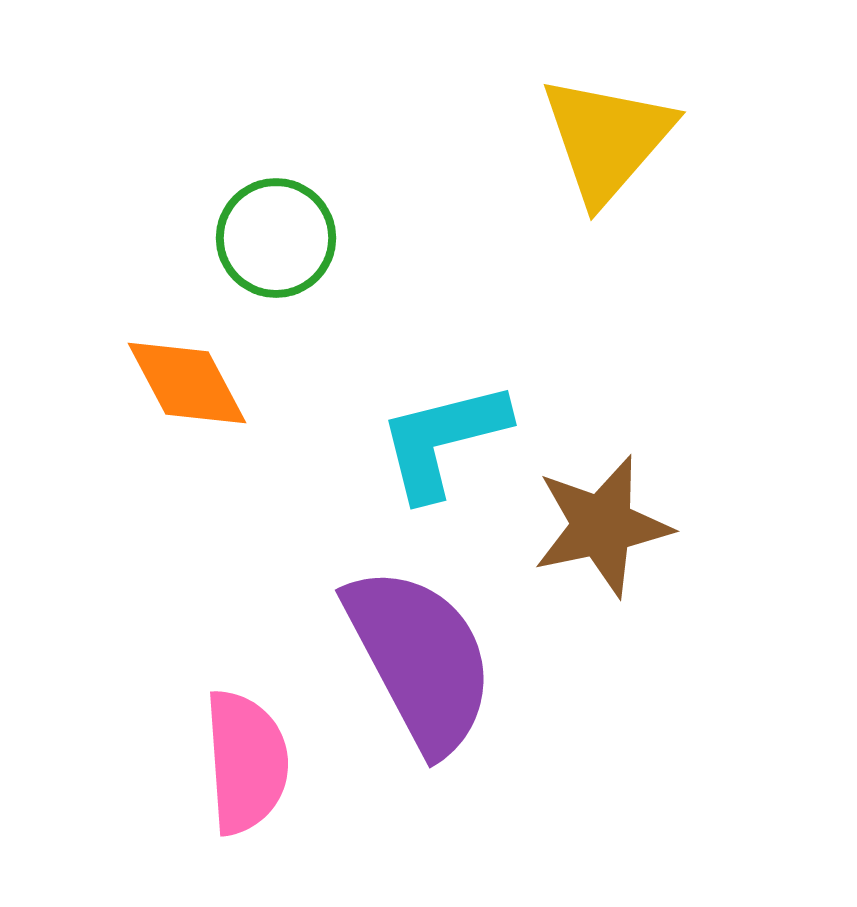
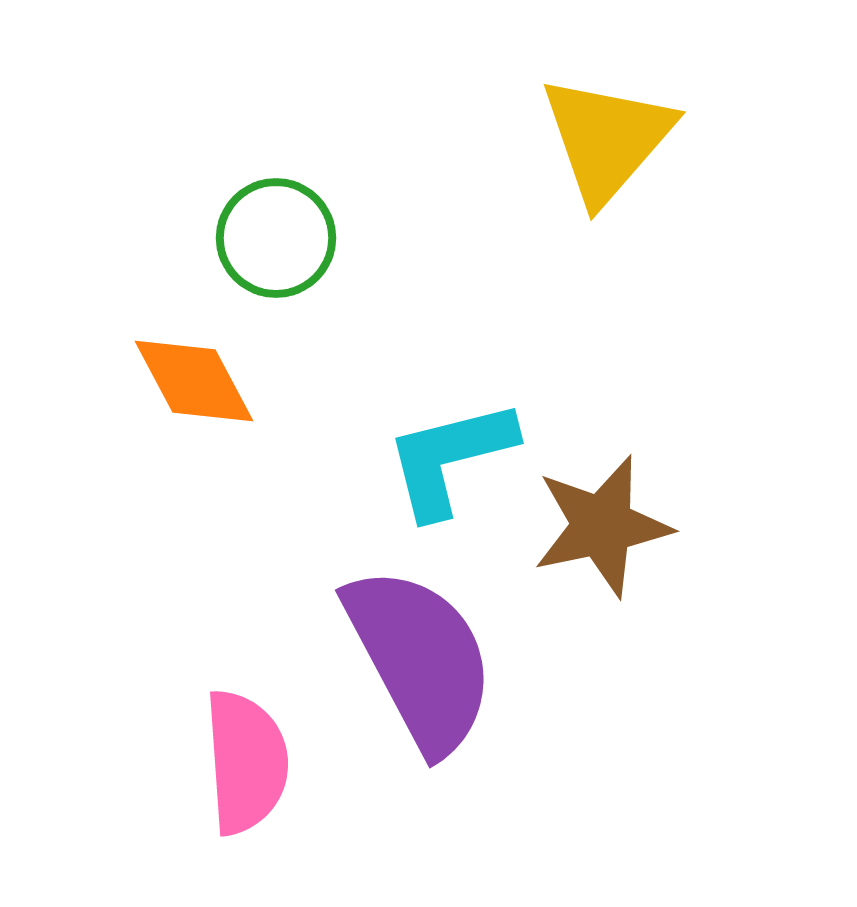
orange diamond: moved 7 px right, 2 px up
cyan L-shape: moved 7 px right, 18 px down
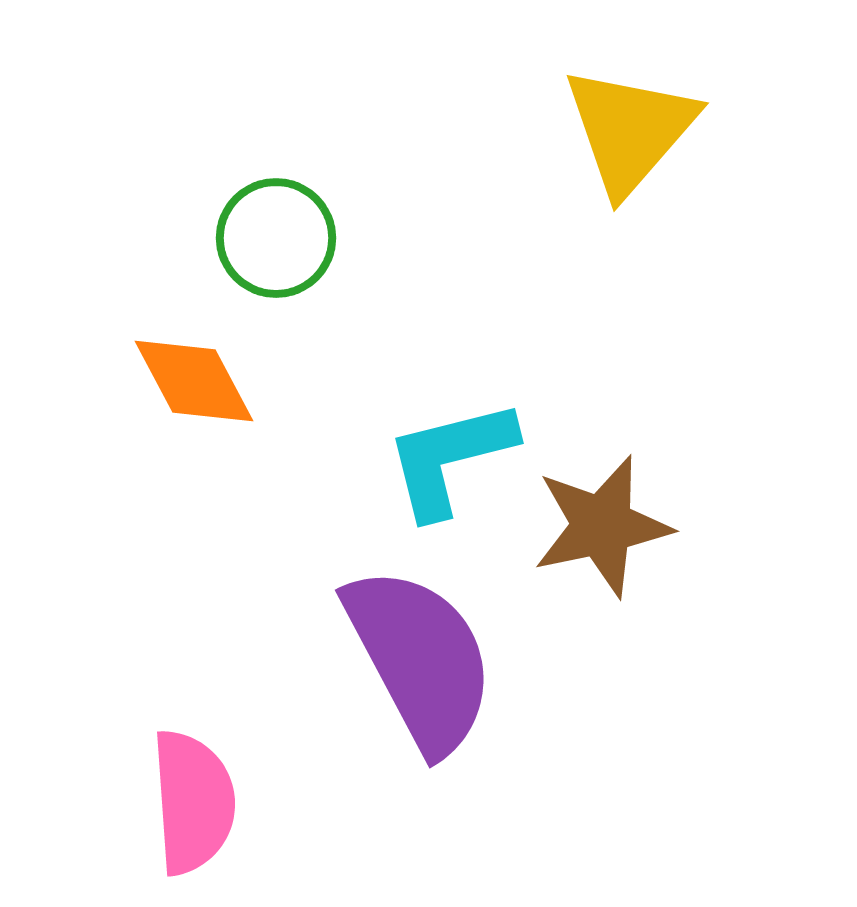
yellow triangle: moved 23 px right, 9 px up
pink semicircle: moved 53 px left, 40 px down
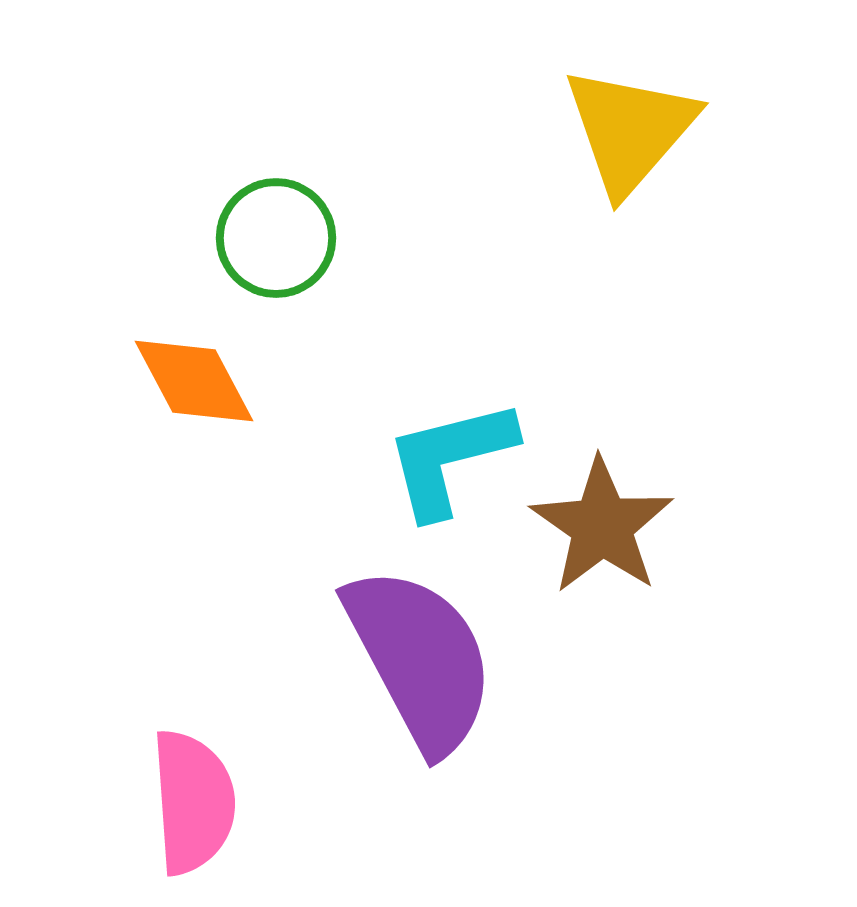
brown star: rotated 25 degrees counterclockwise
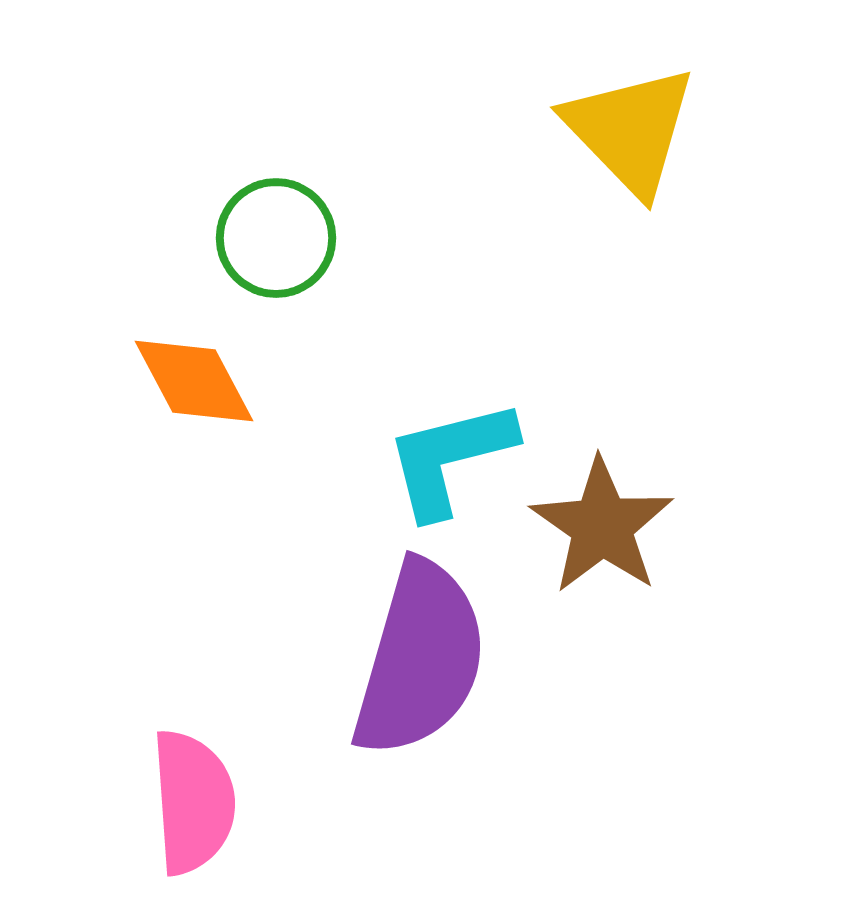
yellow triangle: rotated 25 degrees counterclockwise
purple semicircle: rotated 44 degrees clockwise
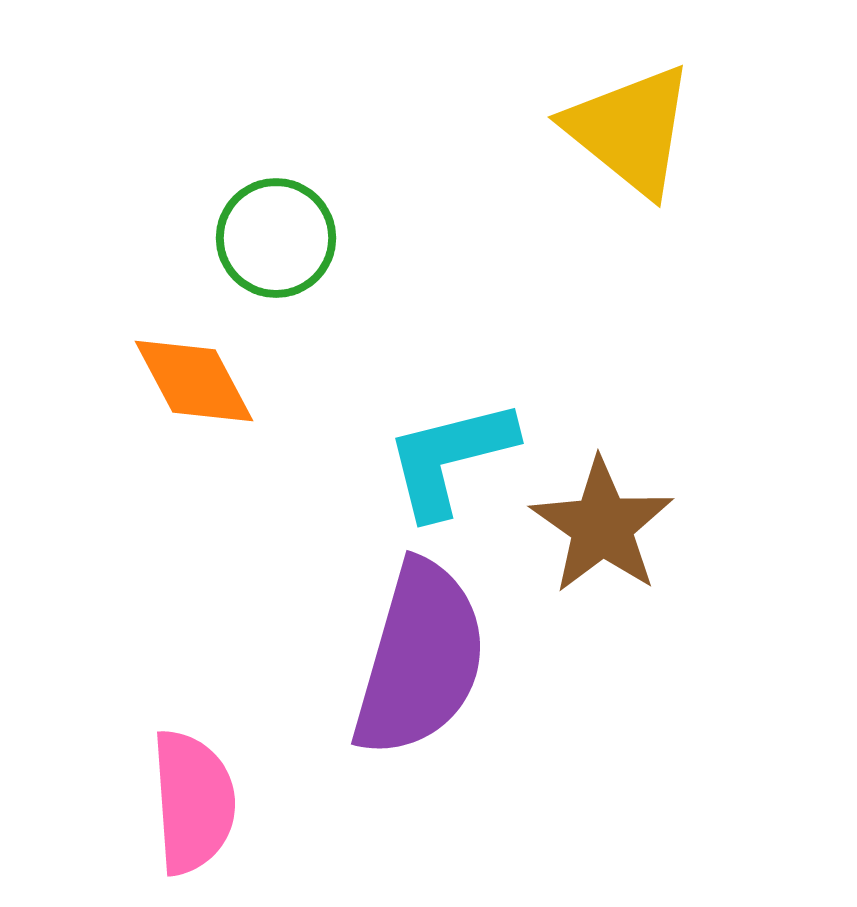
yellow triangle: rotated 7 degrees counterclockwise
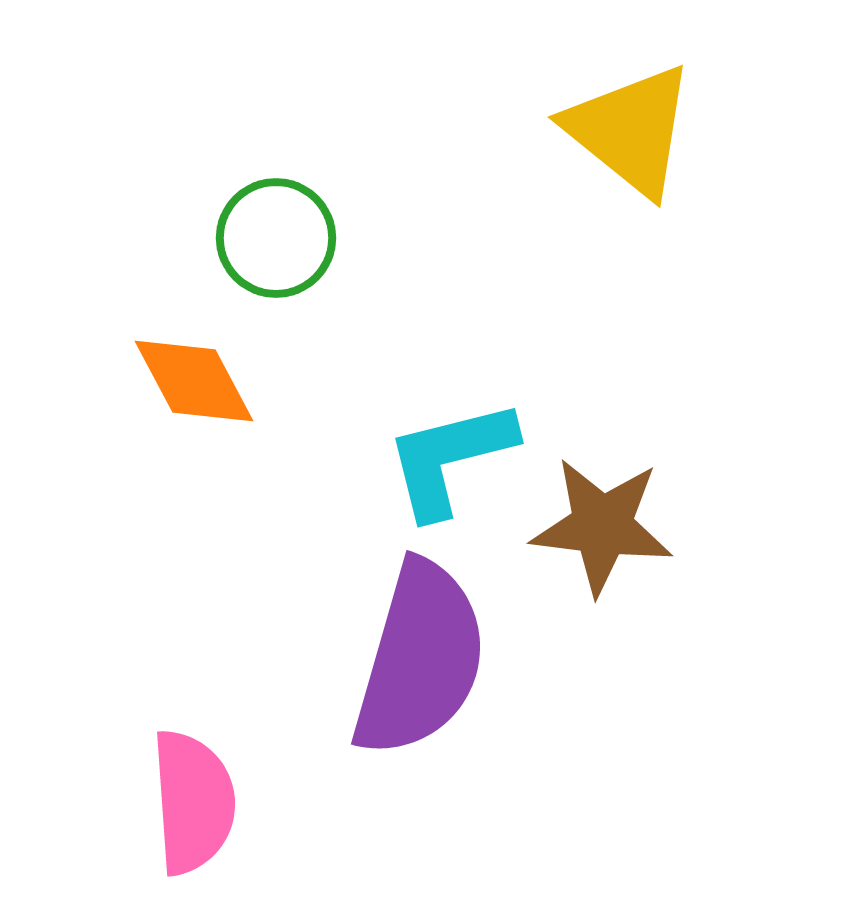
brown star: rotated 28 degrees counterclockwise
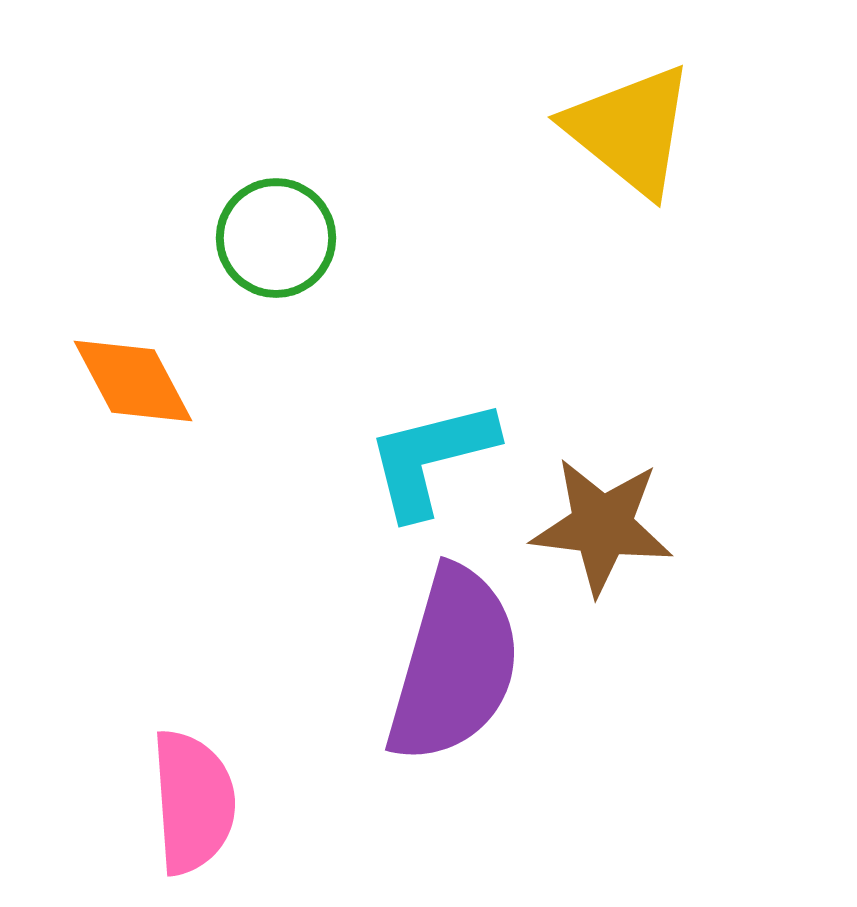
orange diamond: moved 61 px left
cyan L-shape: moved 19 px left
purple semicircle: moved 34 px right, 6 px down
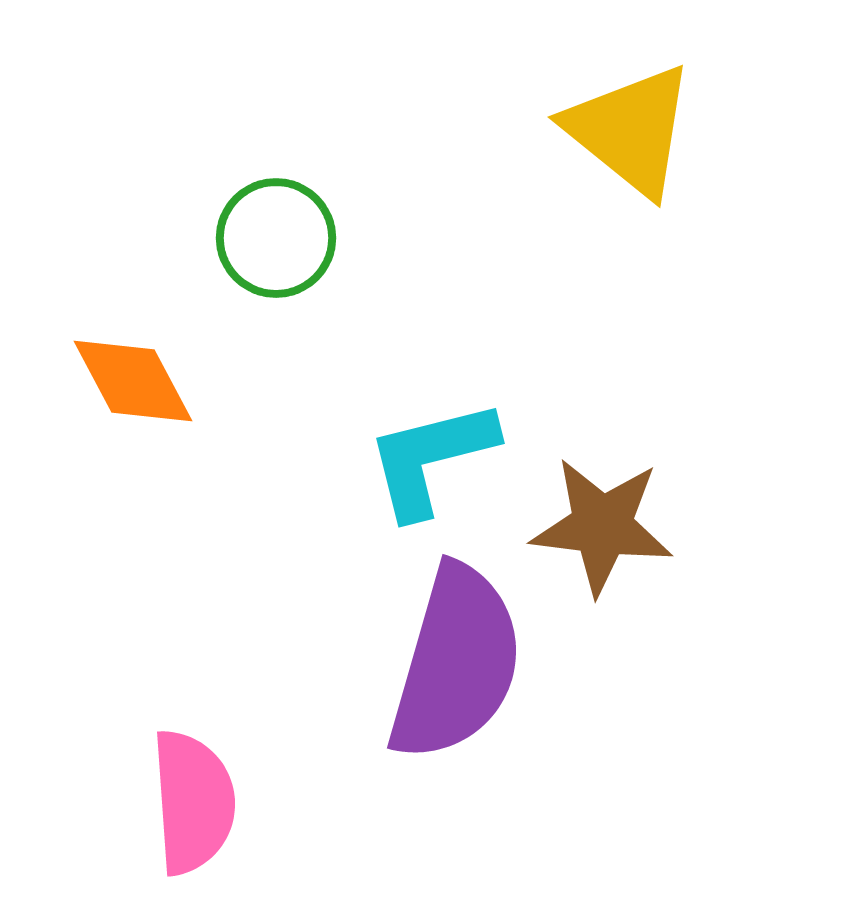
purple semicircle: moved 2 px right, 2 px up
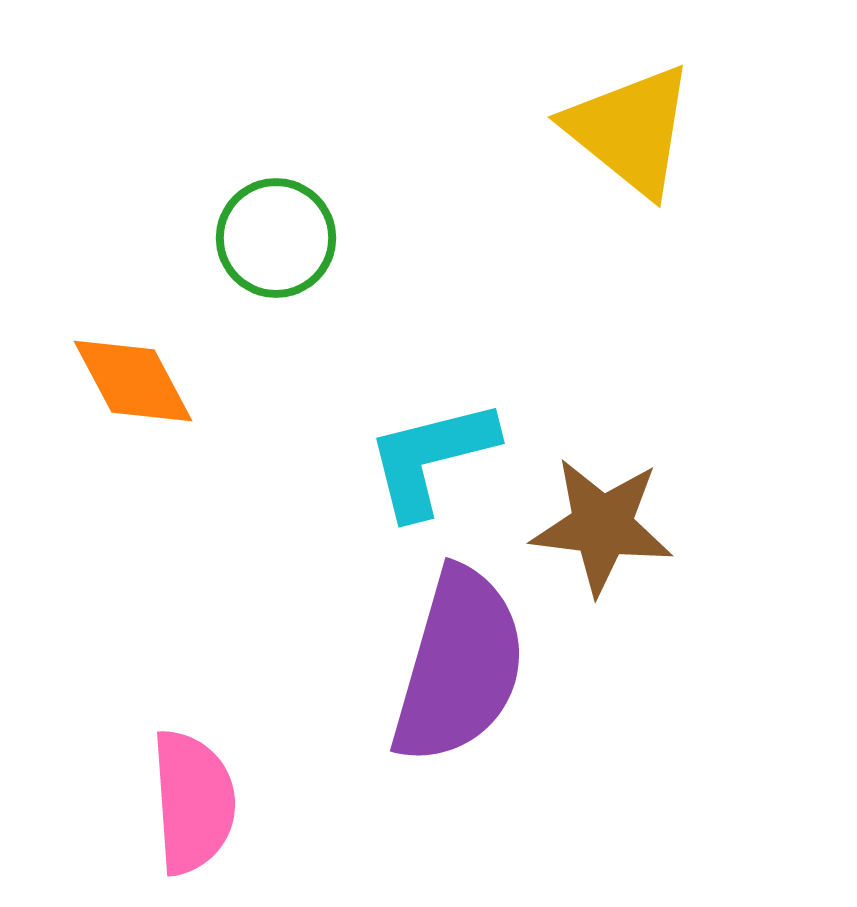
purple semicircle: moved 3 px right, 3 px down
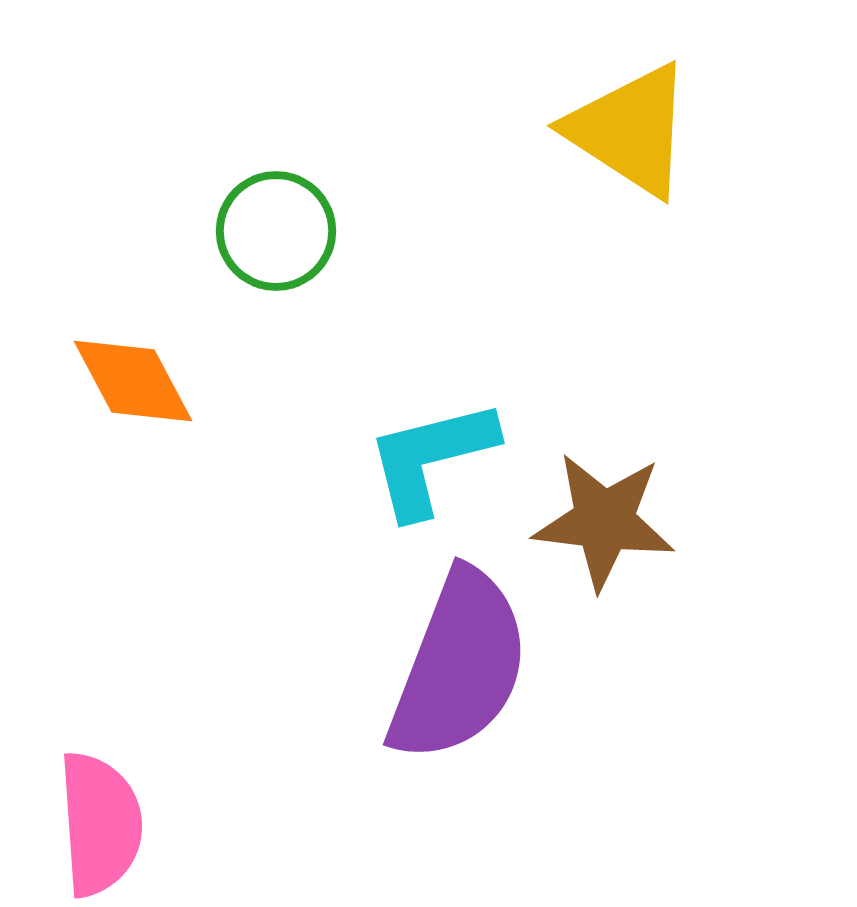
yellow triangle: rotated 6 degrees counterclockwise
green circle: moved 7 px up
brown star: moved 2 px right, 5 px up
purple semicircle: rotated 5 degrees clockwise
pink semicircle: moved 93 px left, 22 px down
